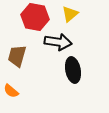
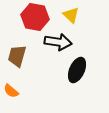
yellow triangle: moved 1 px right, 1 px down; rotated 36 degrees counterclockwise
black ellipse: moved 4 px right; rotated 35 degrees clockwise
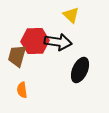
red hexagon: moved 24 px down; rotated 12 degrees counterclockwise
black ellipse: moved 3 px right
orange semicircle: moved 11 px right, 1 px up; rotated 42 degrees clockwise
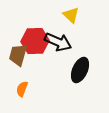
black arrow: rotated 16 degrees clockwise
brown trapezoid: moved 1 px right, 1 px up
orange semicircle: moved 1 px up; rotated 28 degrees clockwise
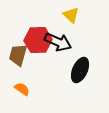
red hexagon: moved 3 px right, 1 px up
orange semicircle: rotated 105 degrees clockwise
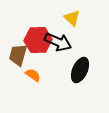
yellow triangle: moved 1 px right, 3 px down
orange semicircle: moved 11 px right, 14 px up
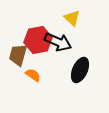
red hexagon: rotated 8 degrees counterclockwise
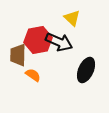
black arrow: moved 1 px right
brown trapezoid: rotated 15 degrees counterclockwise
black ellipse: moved 6 px right
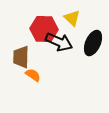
red hexagon: moved 6 px right, 11 px up; rotated 12 degrees clockwise
brown trapezoid: moved 3 px right, 2 px down
black ellipse: moved 7 px right, 27 px up
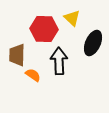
black arrow: moved 19 px down; rotated 116 degrees counterclockwise
brown trapezoid: moved 4 px left, 2 px up
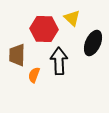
orange semicircle: moved 1 px right; rotated 105 degrees counterclockwise
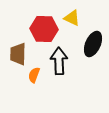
yellow triangle: rotated 18 degrees counterclockwise
black ellipse: moved 1 px down
brown trapezoid: moved 1 px right, 1 px up
